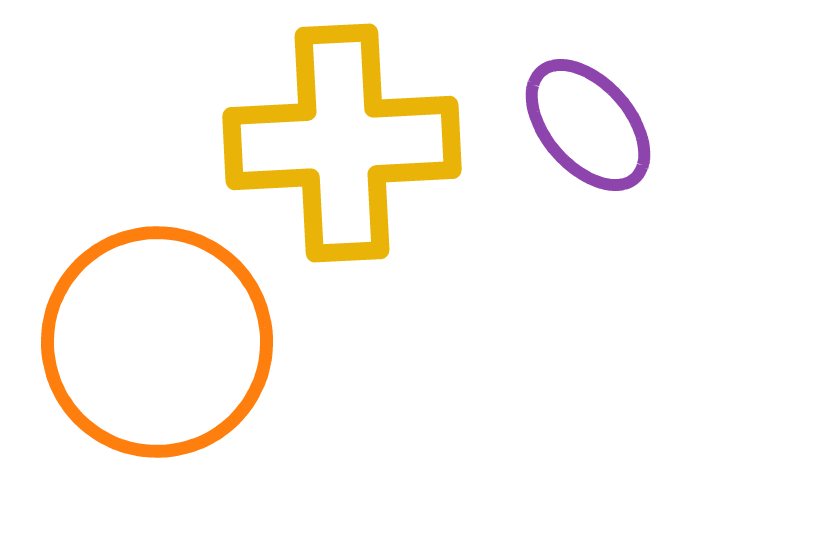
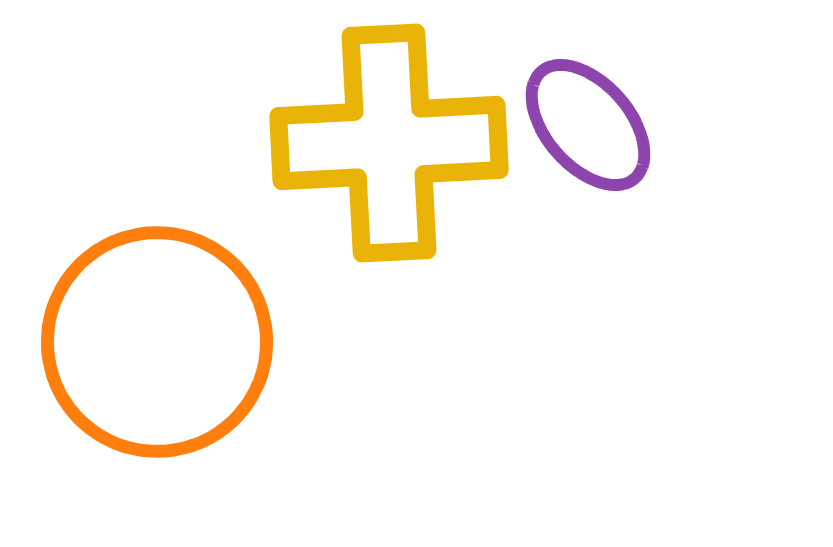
yellow cross: moved 47 px right
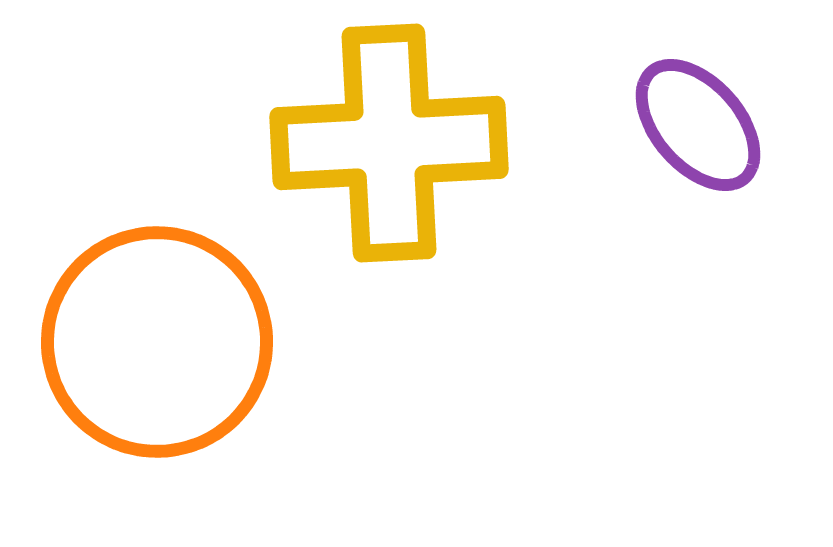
purple ellipse: moved 110 px right
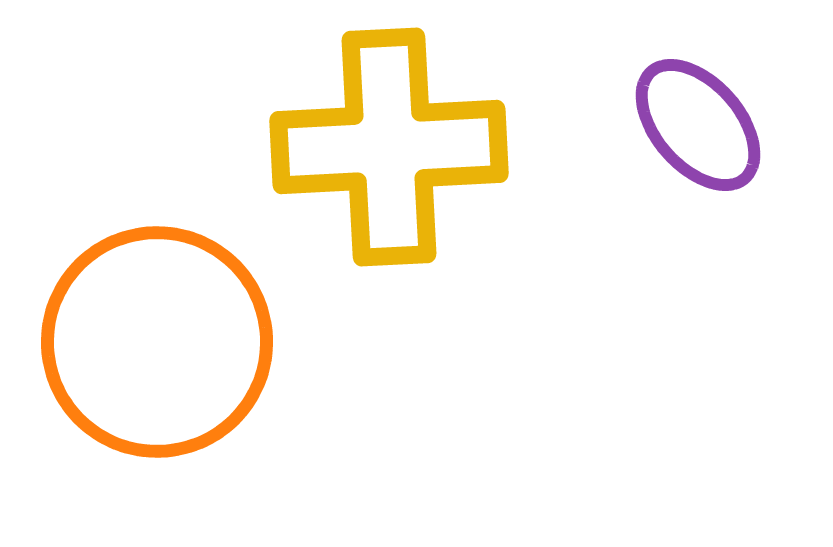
yellow cross: moved 4 px down
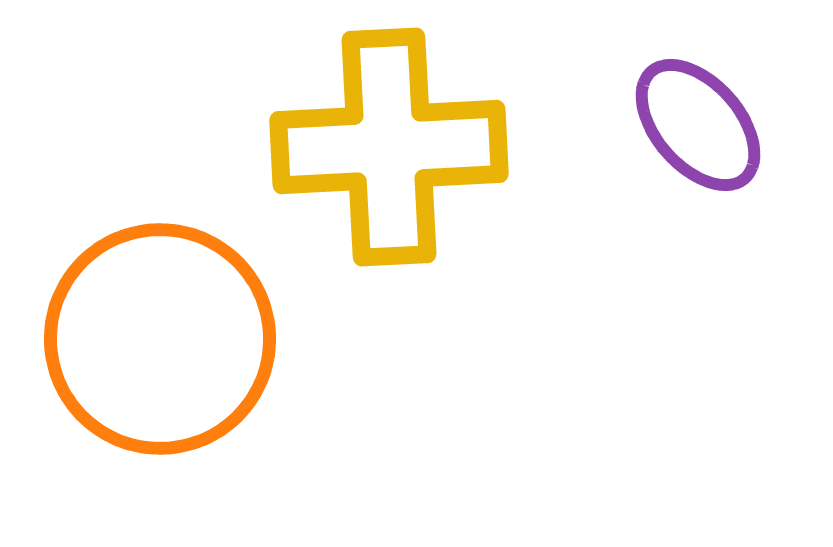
orange circle: moved 3 px right, 3 px up
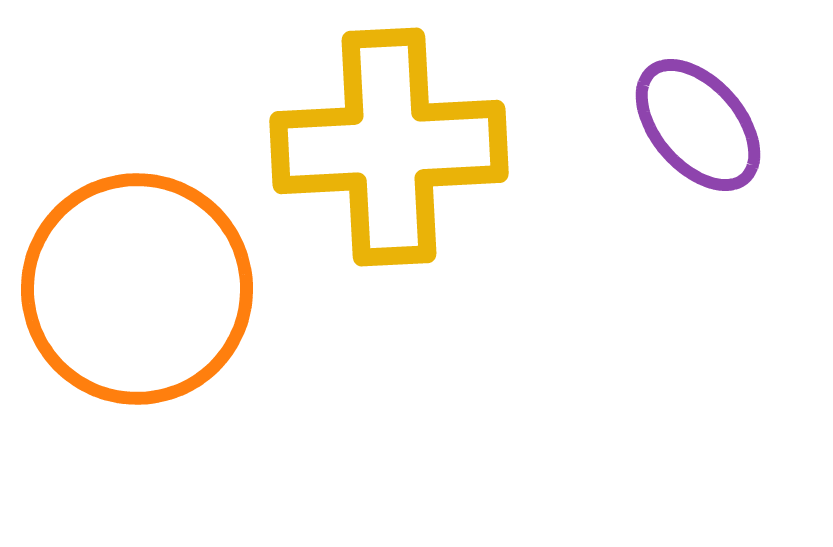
orange circle: moved 23 px left, 50 px up
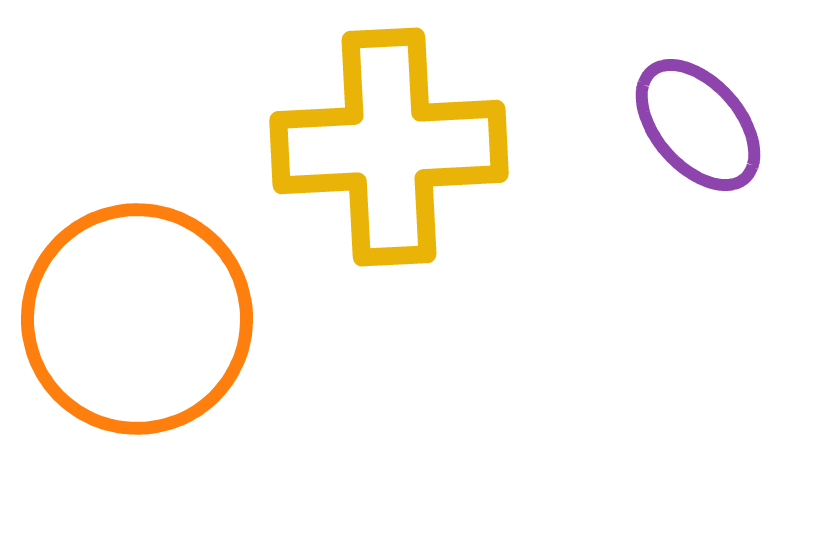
orange circle: moved 30 px down
